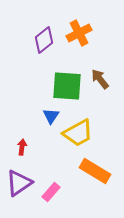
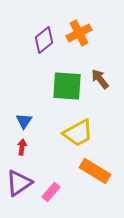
blue triangle: moved 27 px left, 5 px down
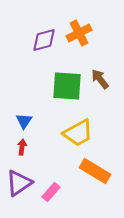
purple diamond: rotated 24 degrees clockwise
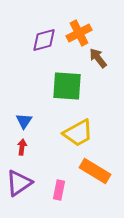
brown arrow: moved 2 px left, 21 px up
pink rectangle: moved 8 px right, 2 px up; rotated 30 degrees counterclockwise
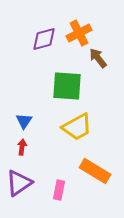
purple diamond: moved 1 px up
yellow trapezoid: moved 1 px left, 6 px up
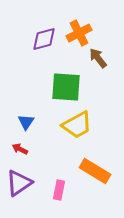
green square: moved 1 px left, 1 px down
blue triangle: moved 2 px right, 1 px down
yellow trapezoid: moved 2 px up
red arrow: moved 2 px left, 2 px down; rotated 70 degrees counterclockwise
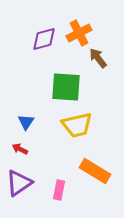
yellow trapezoid: rotated 16 degrees clockwise
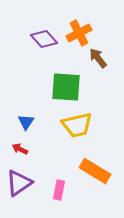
purple diamond: rotated 64 degrees clockwise
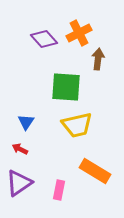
brown arrow: moved 1 px down; rotated 45 degrees clockwise
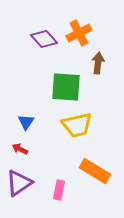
brown arrow: moved 4 px down
